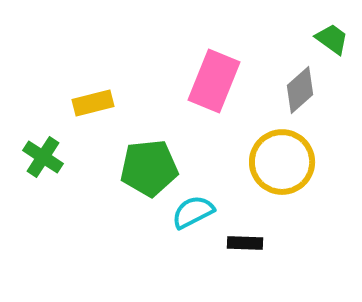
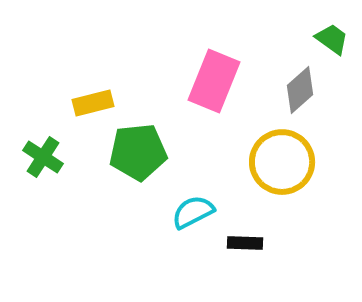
green pentagon: moved 11 px left, 16 px up
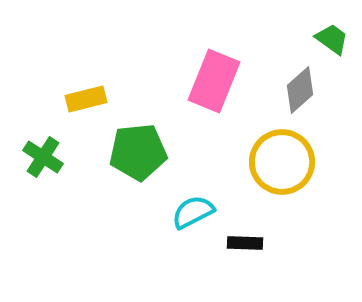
yellow rectangle: moved 7 px left, 4 px up
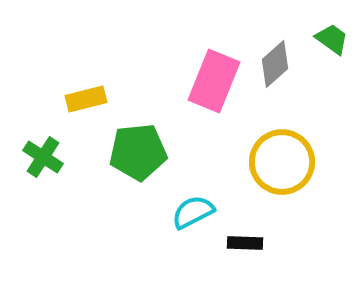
gray diamond: moved 25 px left, 26 px up
